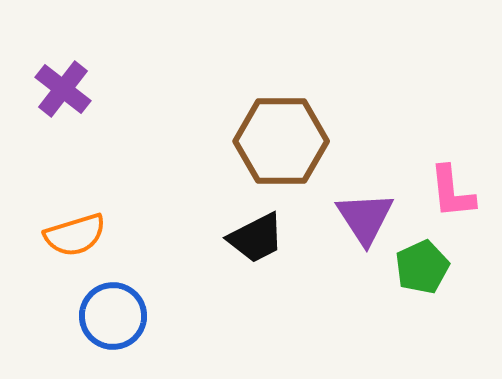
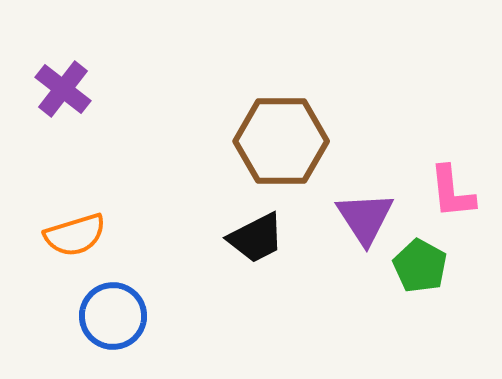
green pentagon: moved 2 px left, 1 px up; rotated 18 degrees counterclockwise
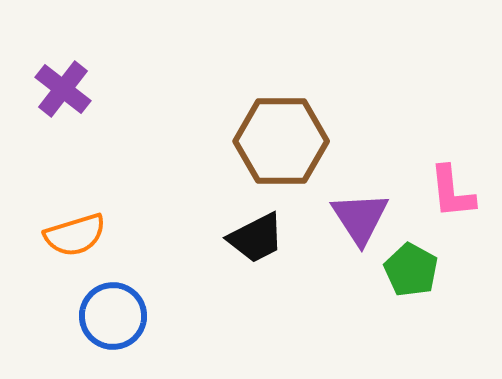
purple triangle: moved 5 px left
green pentagon: moved 9 px left, 4 px down
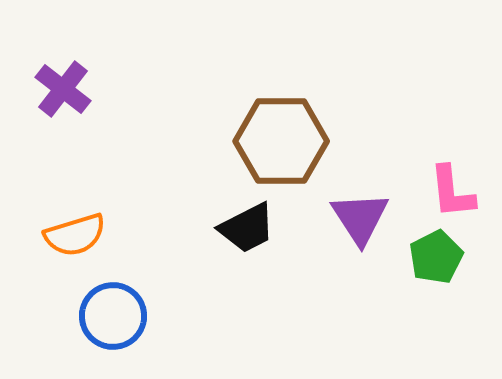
black trapezoid: moved 9 px left, 10 px up
green pentagon: moved 25 px right, 13 px up; rotated 16 degrees clockwise
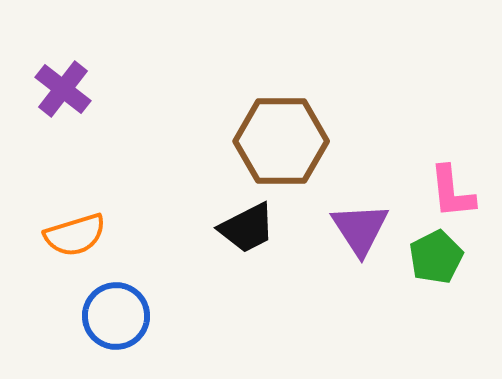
purple triangle: moved 11 px down
blue circle: moved 3 px right
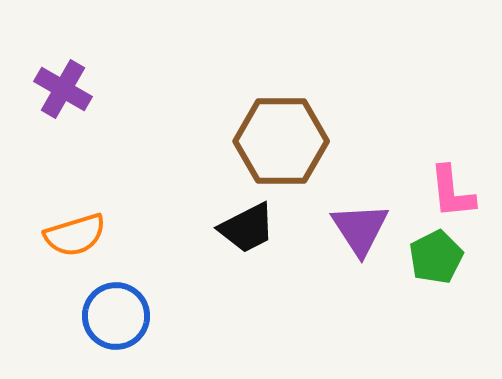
purple cross: rotated 8 degrees counterclockwise
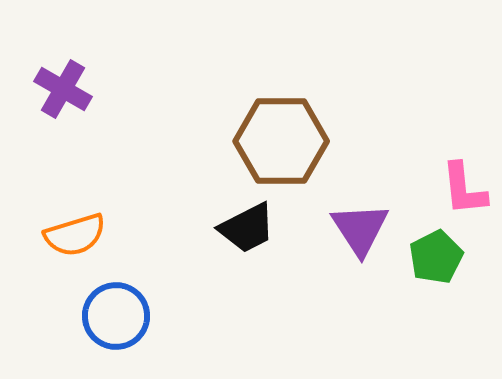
pink L-shape: moved 12 px right, 3 px up
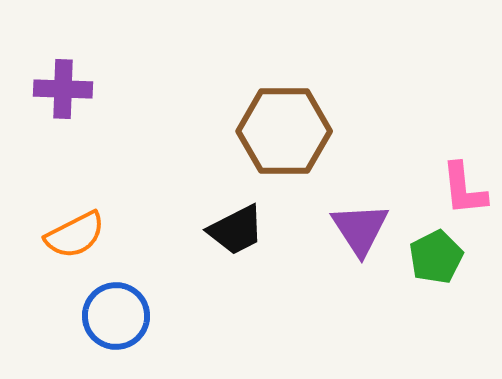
purple cross: rotated 28 degrees counterclockwise
brown hexagon: moved 3 px right, 10 px up
black trapezoid: moved 11 px left, 2 px down
orange semicircle: rotated 10 degrees counterclockwise
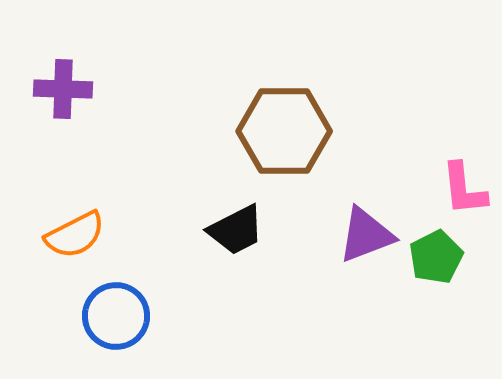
purple triangle: moved 6 px right, 6 px down; rotated 42 degrees clockwise
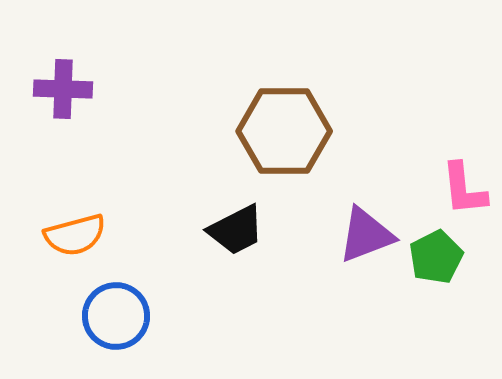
orange semicircle: rotated 12 degrees clockwise
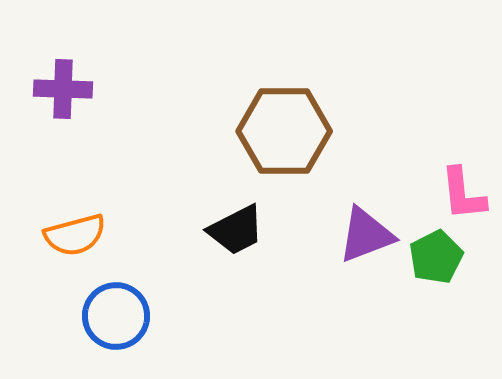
pink L-shape: moved 1 px left, 5 px down
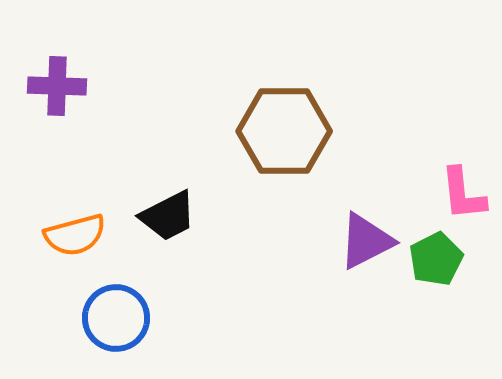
purple cross: moved 6 px left, 3 px up
black trapezoid: moved 68 px left, 14 px up
purple triangle: moved 6 px down; rotated 6 degrees counterclockwise
green pentagon: moved 2 px down
blue circle: moved 2 px down
